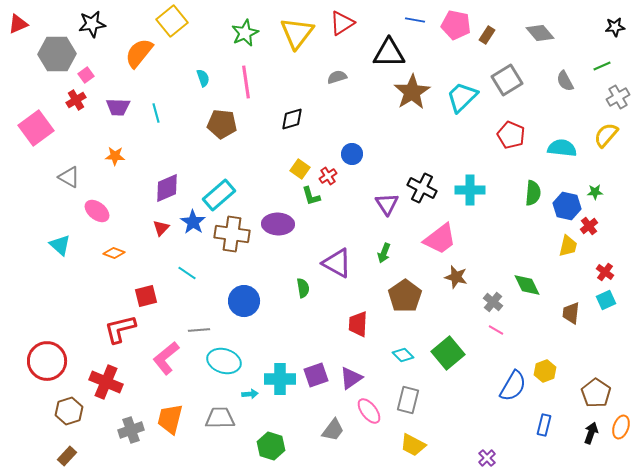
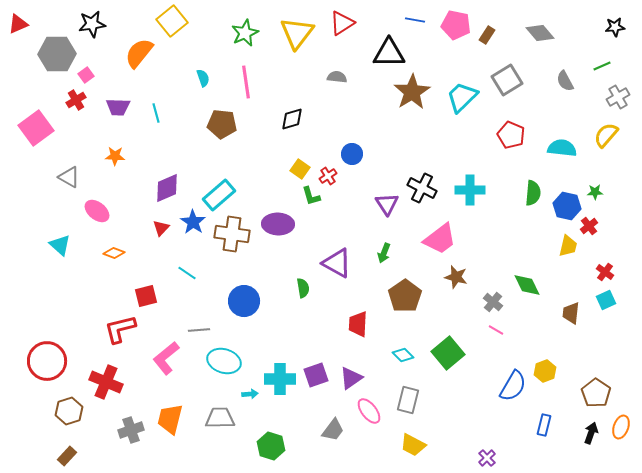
gray semicircle at (337, 77): rotated 24 degrees clockwise
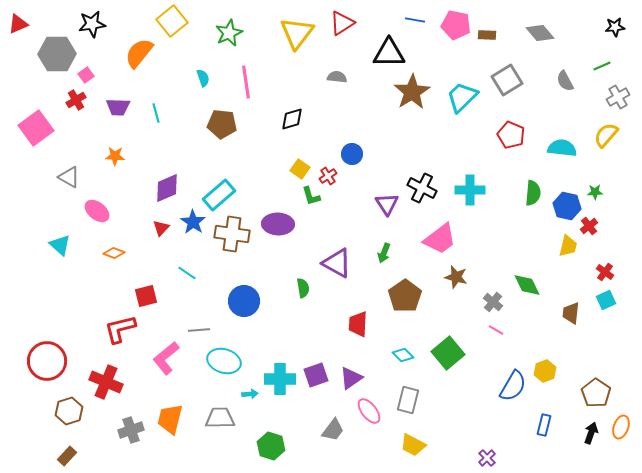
green star at (245, 33): moved 16 px left
brown rectangle at (487, 35): rotated 60 degrees clockwise
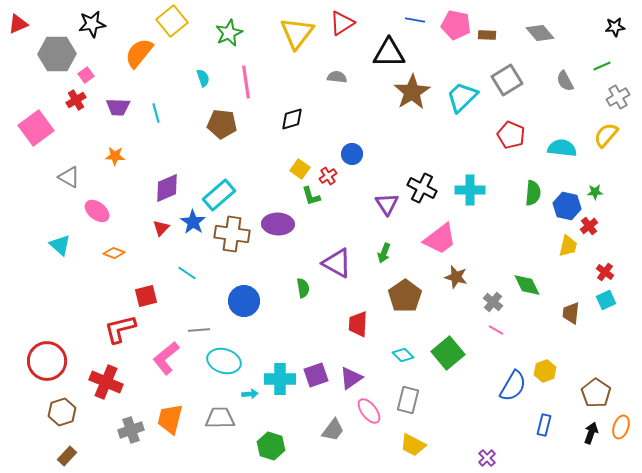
brown hexagon at (69, 411): moved 7 px left, 1 px down
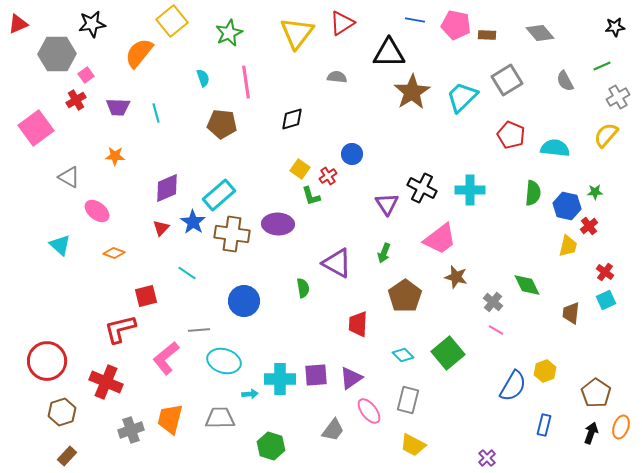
cyan semicircle at (562, 148): moved 7 px left
purple square at (316, 375): rotated 15 degrees clockwise
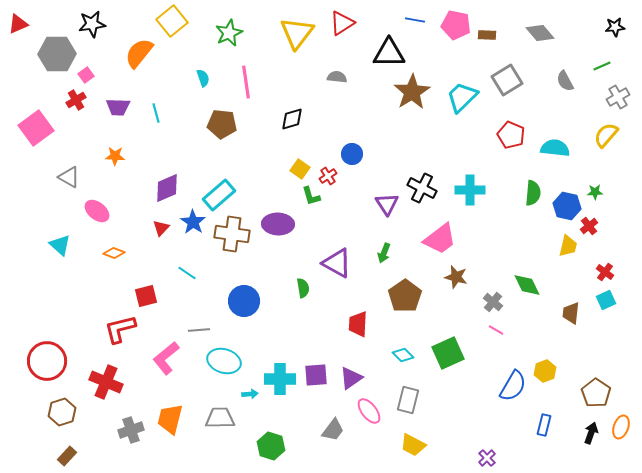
green square at (448, 353): rotated 16 degrees clockwise
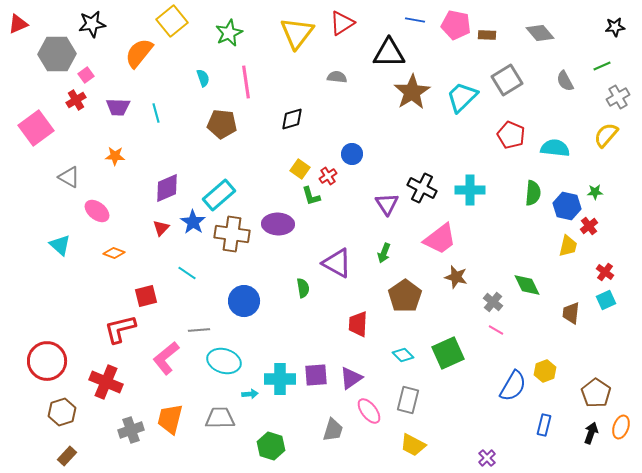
gray trapezoid at (333, 430): rotated 20 degrees counterclockwise
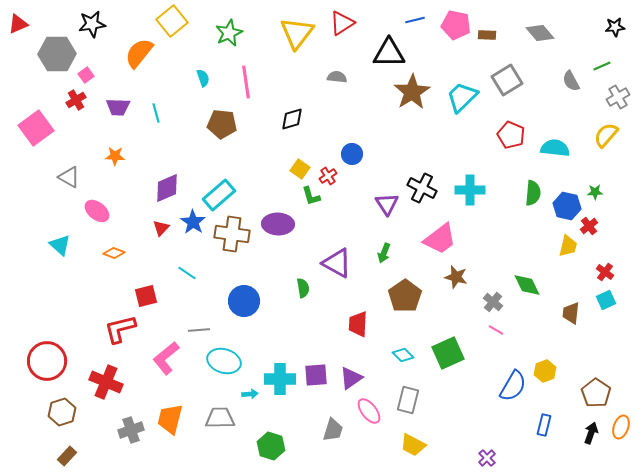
blue line at (415, 20): rotated 24 degrees counterclockwise
gray semicircle at (565, 81): moved 6 px right
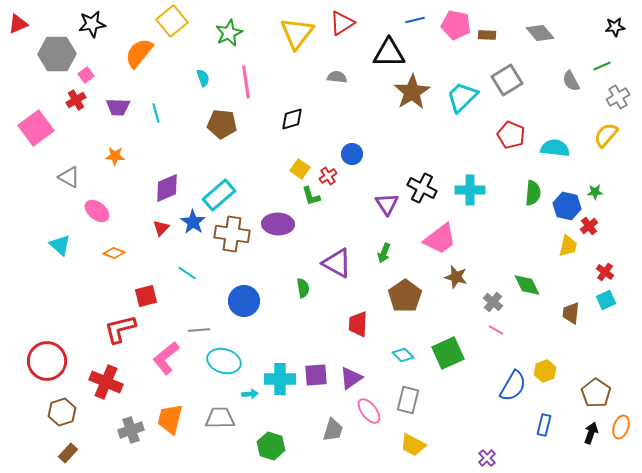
brown rectangle at (67, 456): moved 1 px right, 3 px up
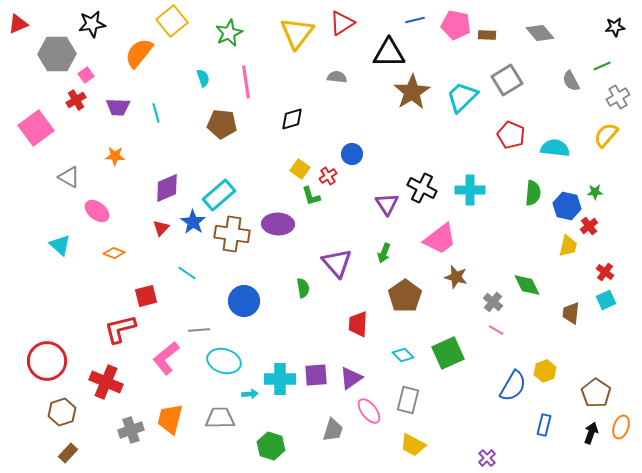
purple triangle at (337, 263): rotated 20 degrees clockwise
